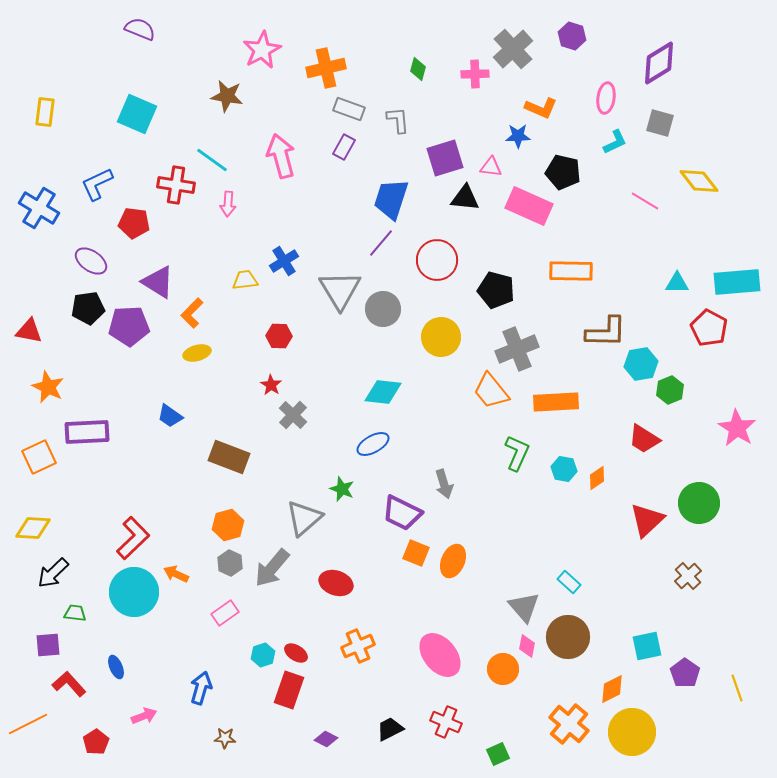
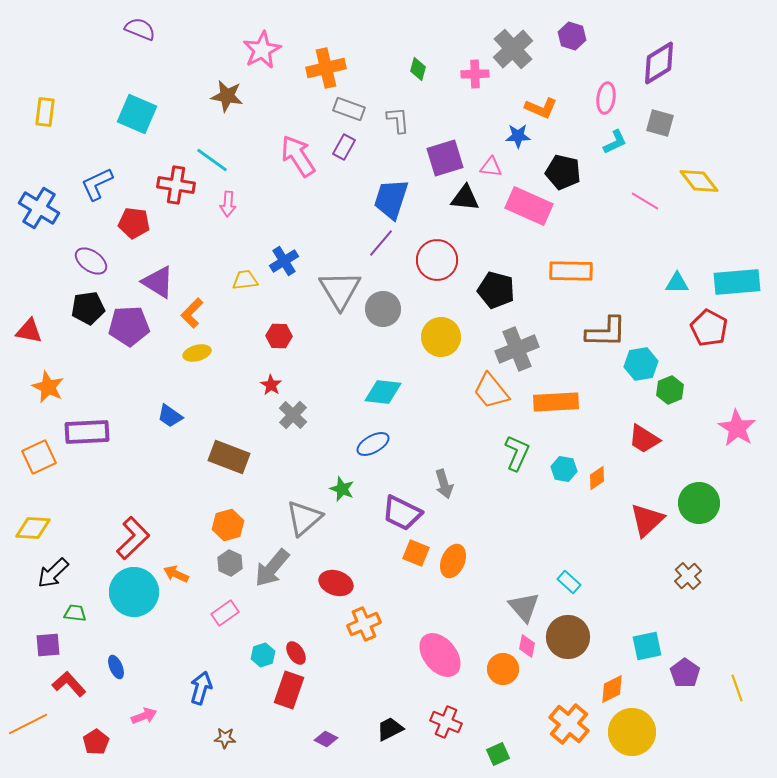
pink arrow at (281, 156): moved 17 px right; rotated 18 degrees counterclockwise
orange cross at (358, 646): moved 6 px right, 22 px up
red ellipse at (296, 653): rotated 25 degrees clockwise
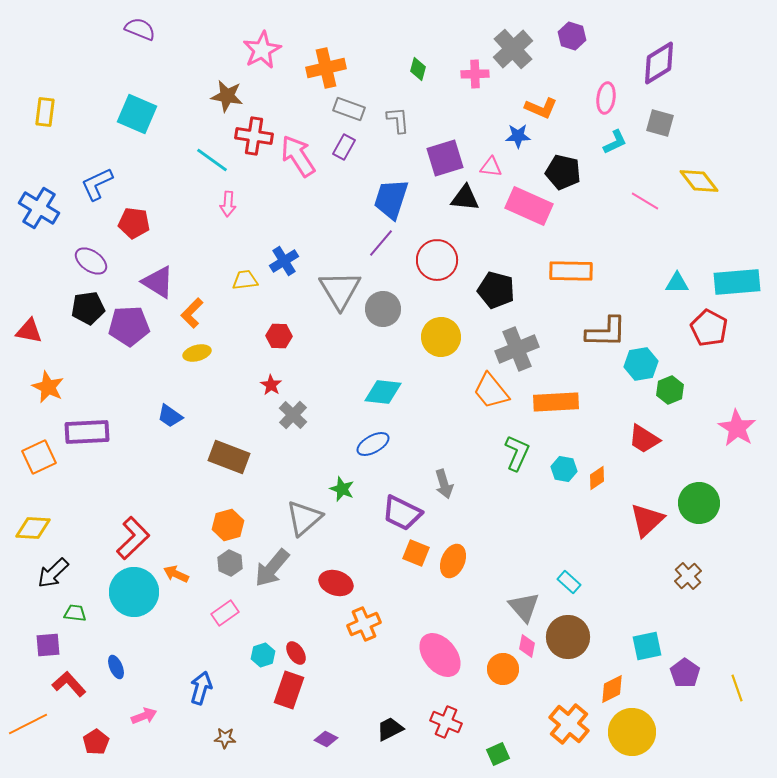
red cross at (176, 185): moved 78 px right, 49 px up
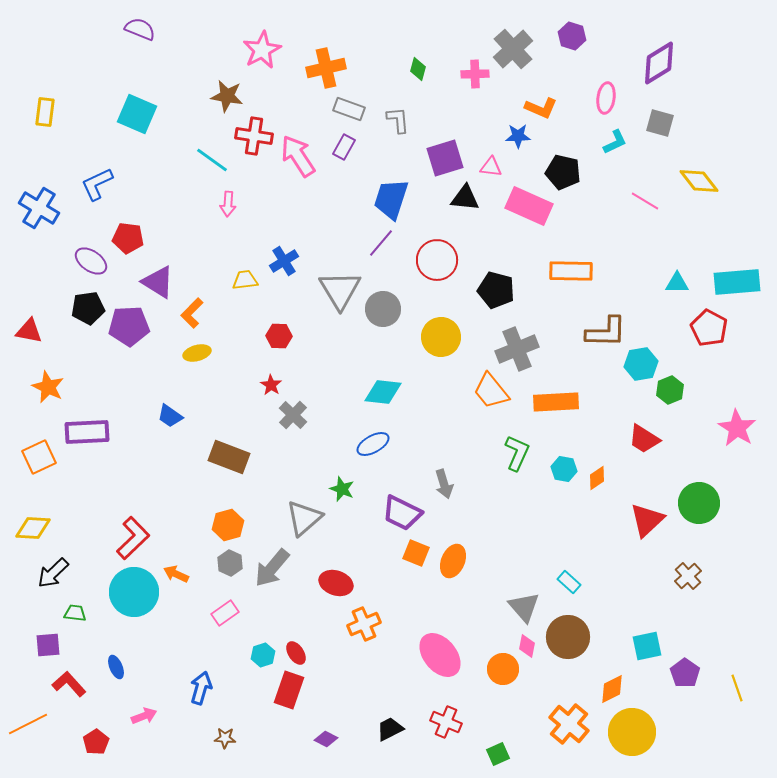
red pentagon at (134, 223): moved 6 px left, 15 px down
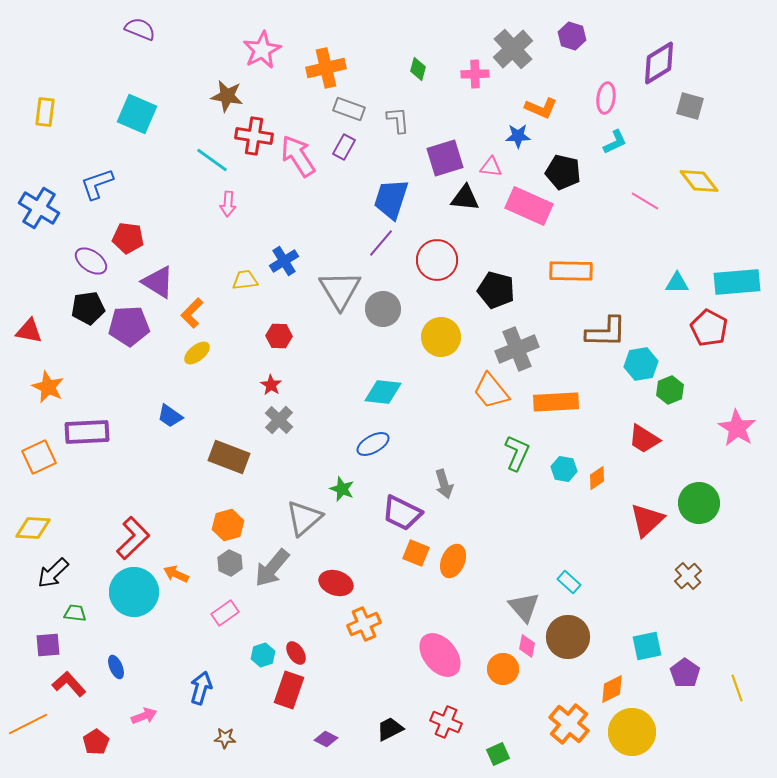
gray square at (660, 123): moved 30 px right, 17 px up
blue L-shape at (97, 184): rotated 6 degrees clockwise
yellow ellipse at (197, 353): rotated 24 degrees counterclockwise
gray cross at (293, 415): moved 14 px left, 5 px down
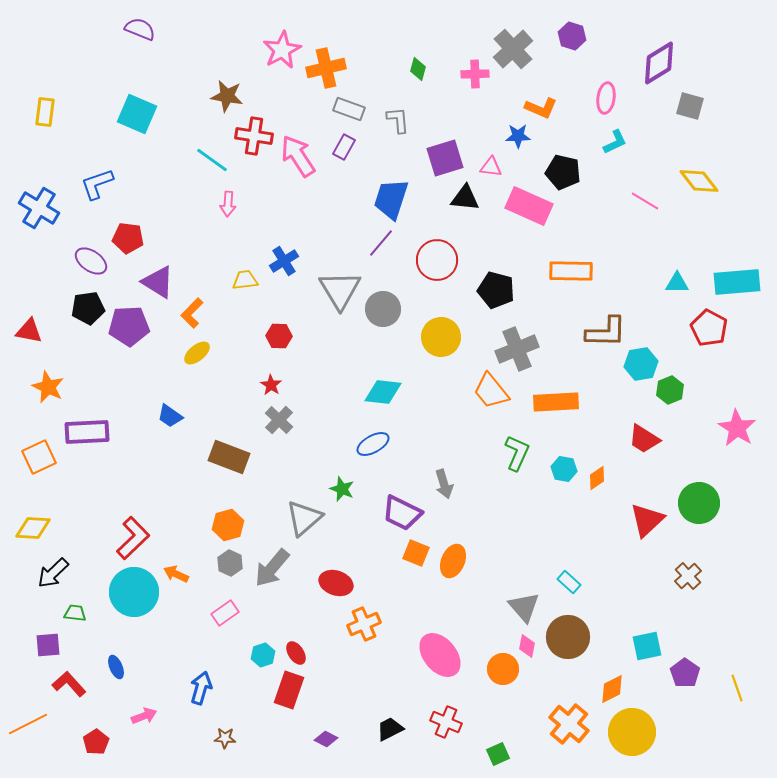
pink star at (262, 50): moved 20 px right
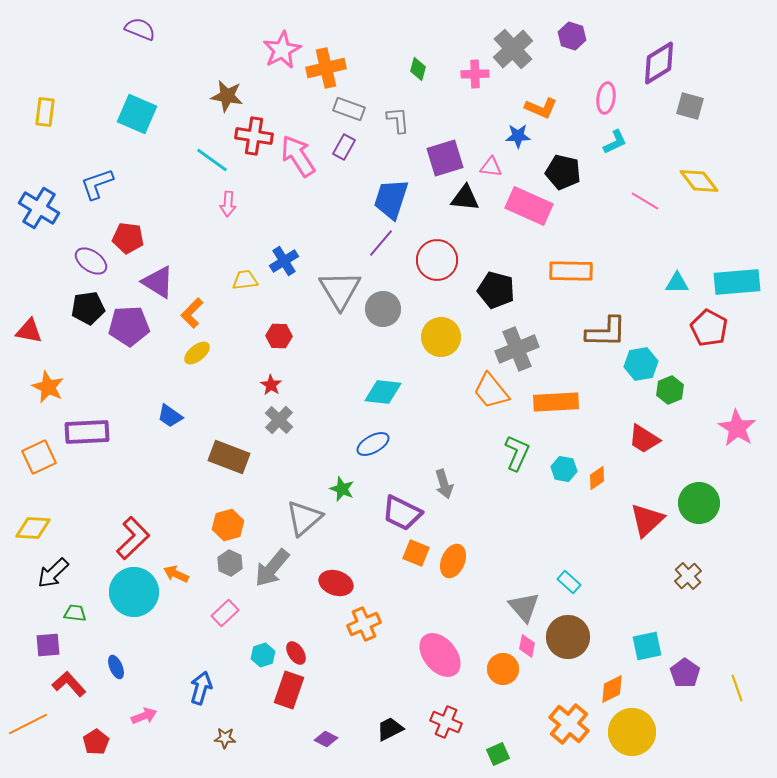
pink rectangle at (225, 613): rotated 8 degrees counterclockwise
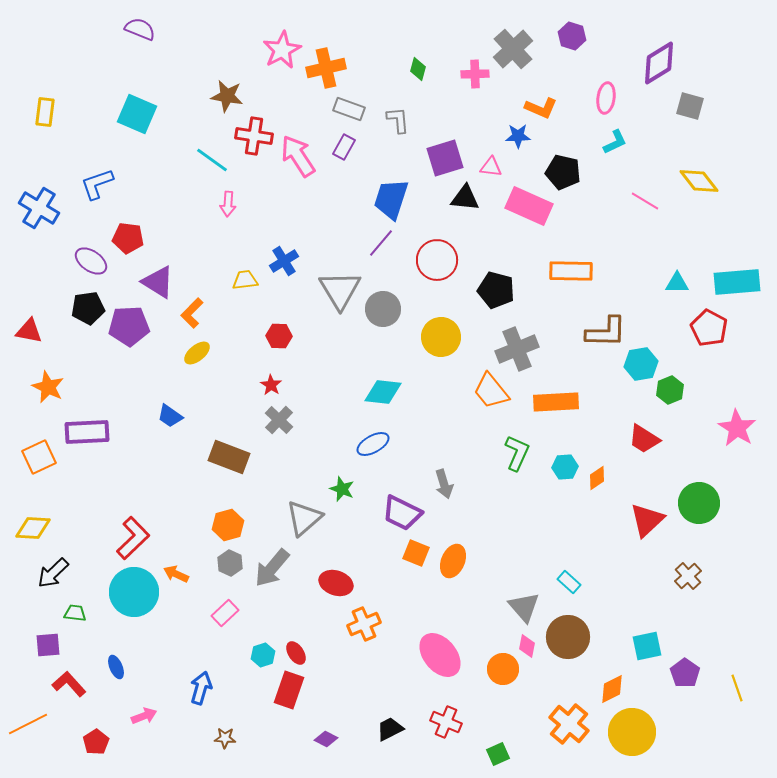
cyan hexagon at (564, 469): moved 1 px right, 2 px up; rotated 15 degrees counterclockwise
